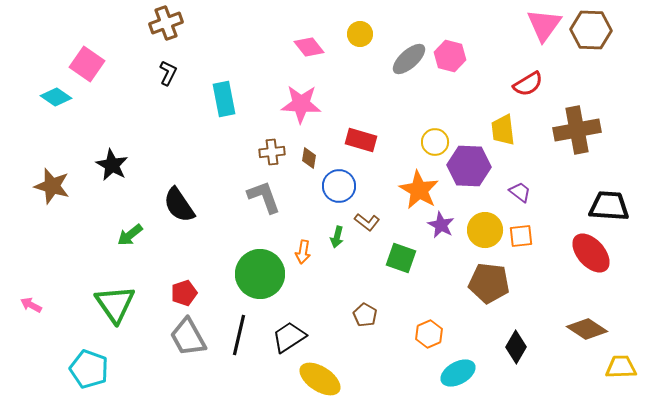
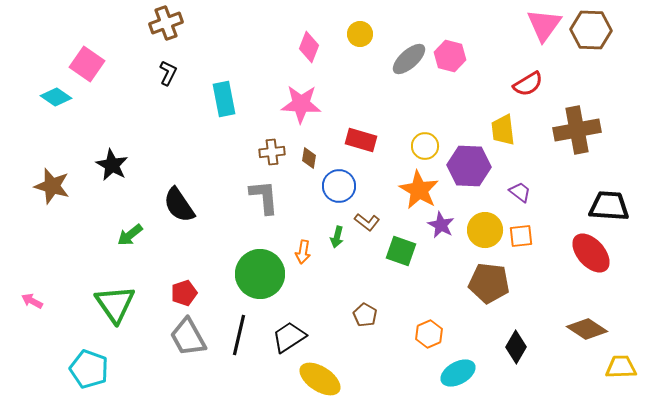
pink diamond at (309, 47): rotated 60 degrees clockwise
yellow circle at (435, 142): moved 10 px left, 4 px down
gray L-shape at (264, 197): rotated 15 degrees clockwise
green square at (401, 258): moved 7 px up
pink arrow at (31, 305): moved 1 px right, 4 px up
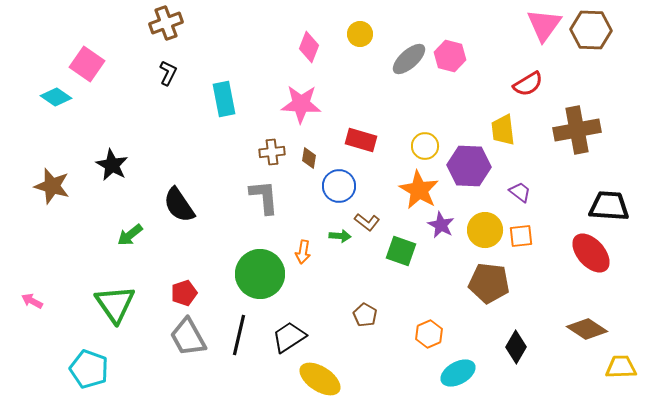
green arrow at (337, 237): moved 3 px right, 1 px up; rotated 100 degrees counterclockwise
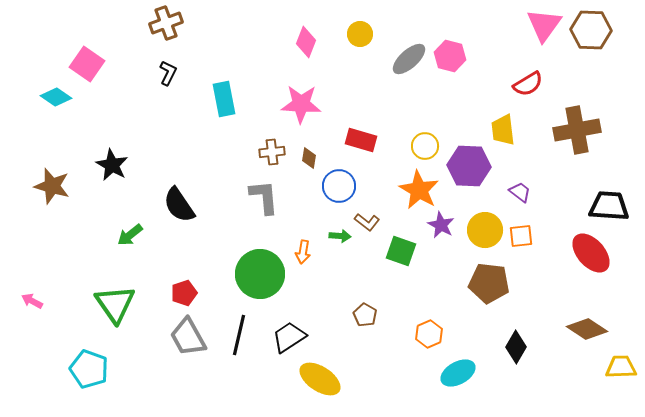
pink diamond at (309, 47): moved 3 px left, 5 px up
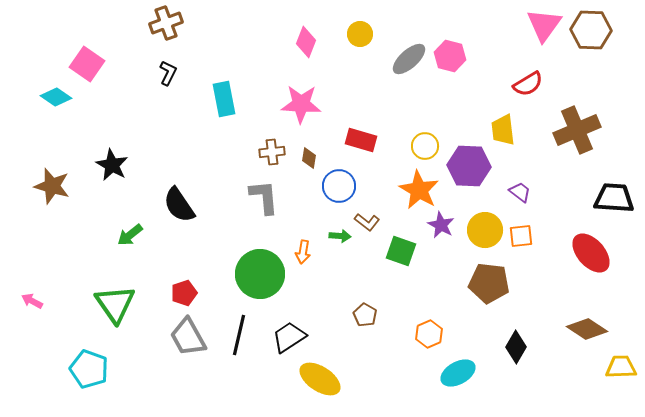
brown cross at (577, 130): rotated 12 degrees counterclockwise
black trapezoid at (609, 206): moved 5 px right, 8 px up
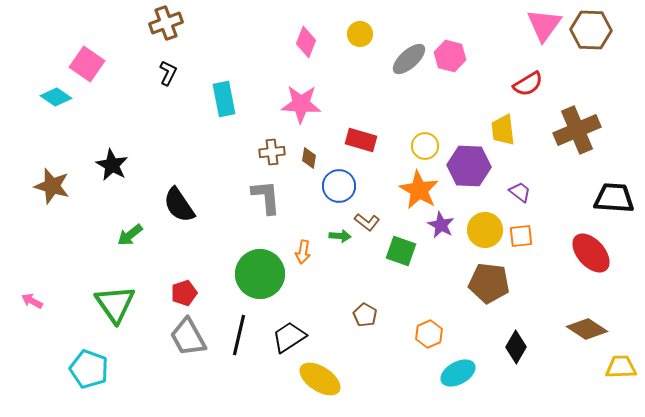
gray L-shape at (264, 197): moved 2 px right
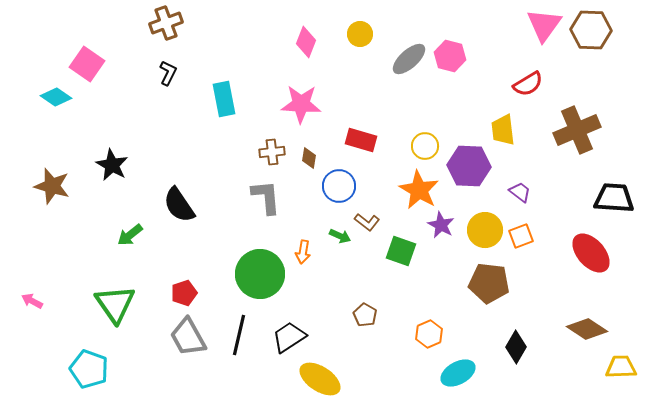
green arrow at (340, 236): rotated 20 degrees clockwise
orange square at (521, 236): rotated 15 degrees counterclockwise
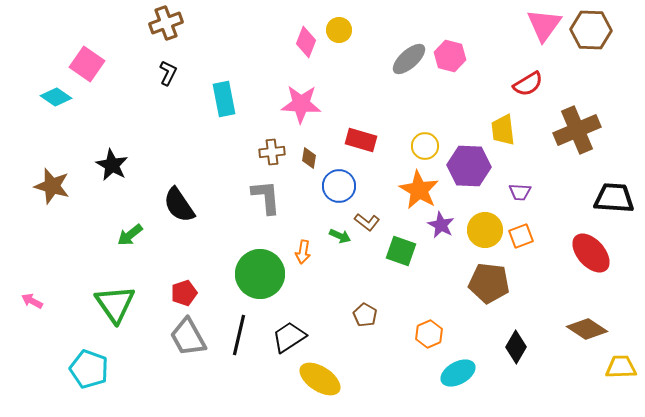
yellow circle at (360, 34): moved 21 px left, 4 px up
purple trapezoid at (520, 192): rotated 145 degrees clockwise
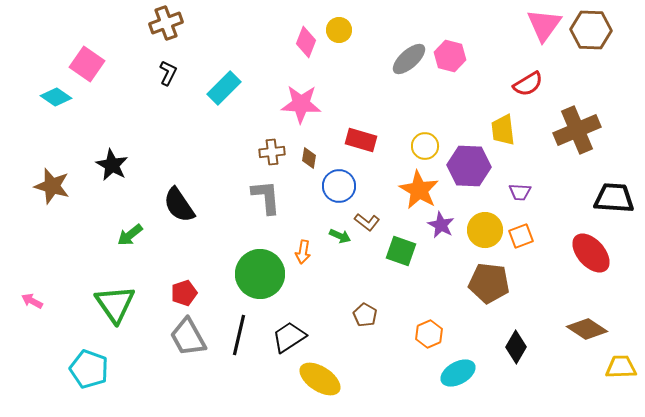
cyan rectangle at (224, 99): moved 11 px up; rotated 56 degrees clockwise
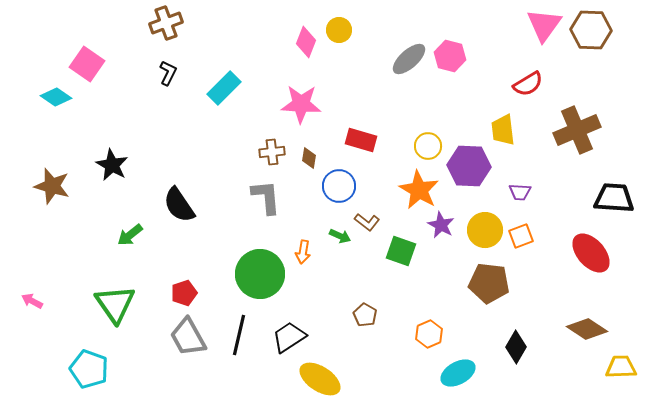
yellow circle at (425, 146): moved 3 px right
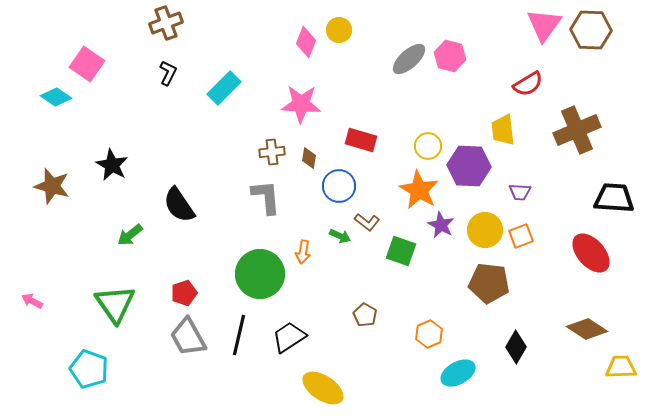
yellow ellipse at (320, 379): moved 3 px right, 9 px down
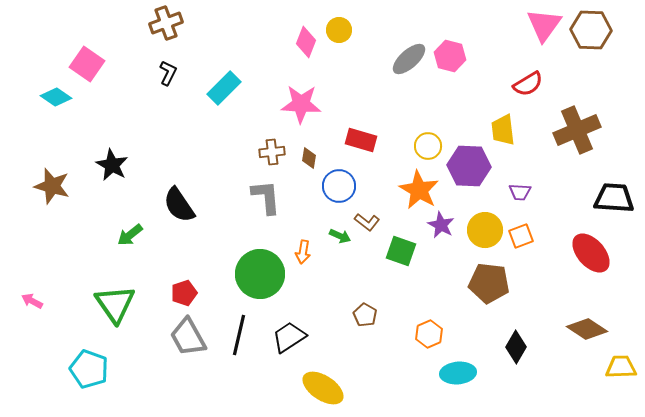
cyan ellipse at (458, 373): rotated 24 degrees clockwise
